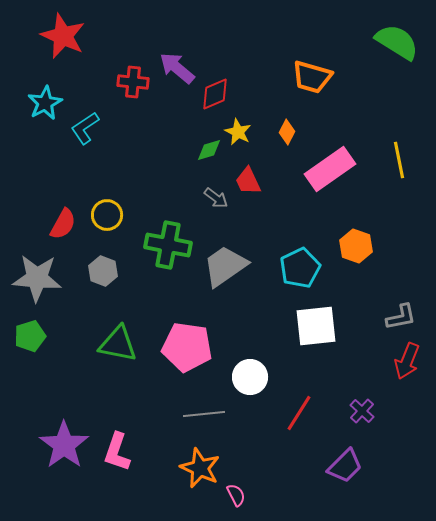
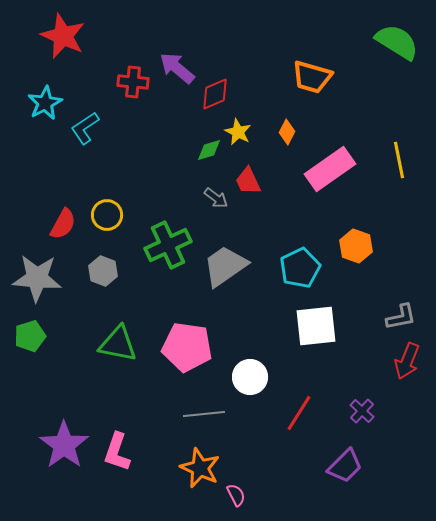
green cross: rotated 36 degrees counterclockwise
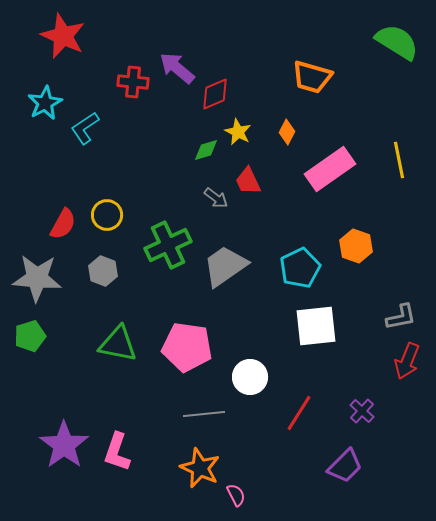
green diamond: moved 3 px left
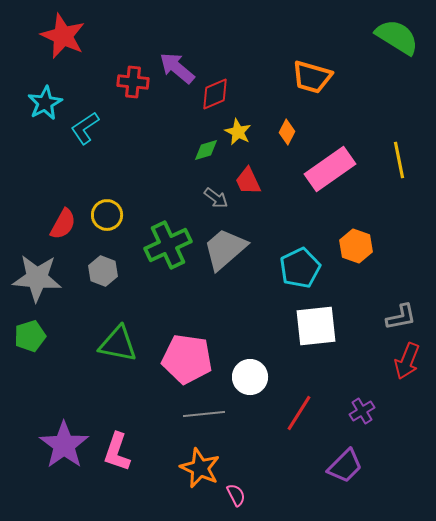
green semicircle: moved 5 px up
gray trapezoid: moved 17 px up; rotated 6 degrees counterclockwise
pink pentagon: moved 12 px down
purple cross: rotated 15 degrees clockwise
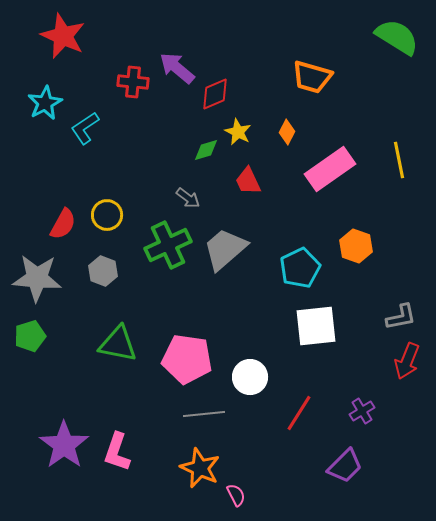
gray arrow: moved 28 px left
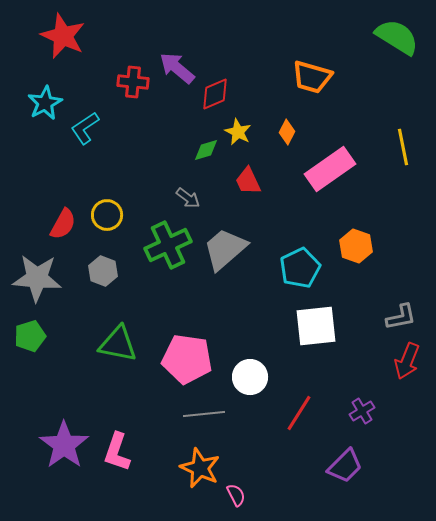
yellow line: moved 4 px right, 13 px up
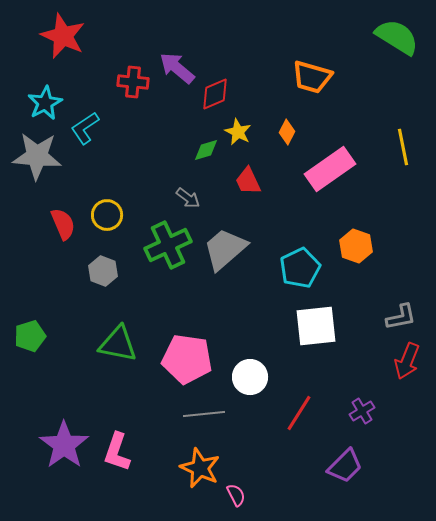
red semicircle: rotated 52 degrees counterclockwise
gray star: moved 122 px up
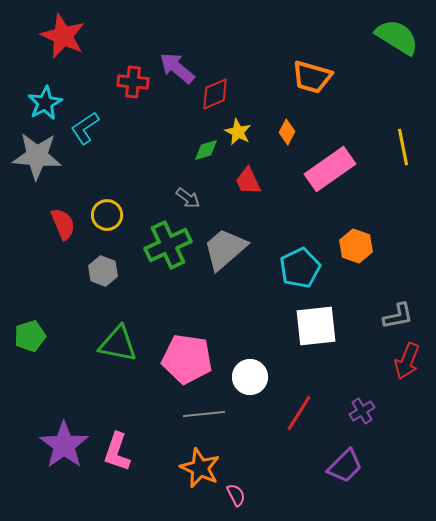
gray L-shape: moved 3 px left, 1 px up
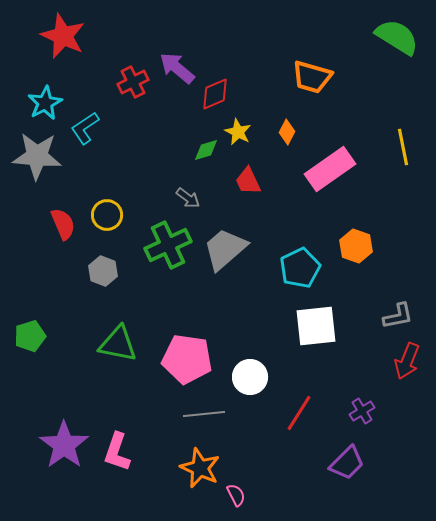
red cross: rotated 32 degrees counterclockwise
purple trapezoid: moved 2 px right, 3 px up
